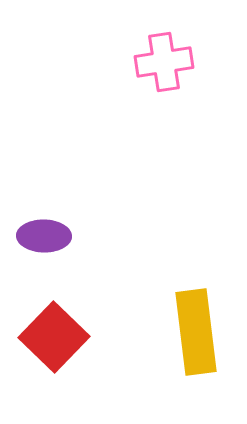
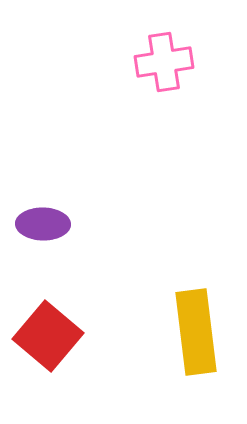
purple ellipse: moved 1 px left, 12 px up
red square: moved 6 px left, 1 px up; rotated 4 degrees counterclockwise
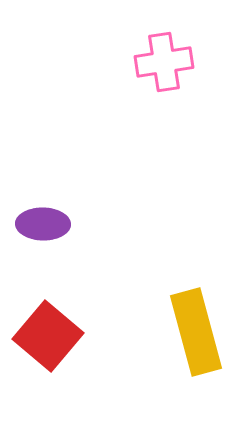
yellow rectangle: rotated 8 degrees counterclockwise
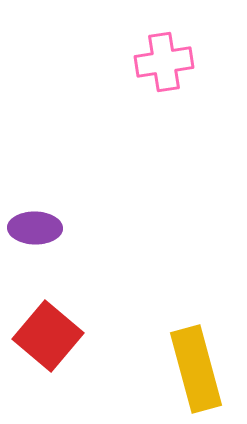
purple ellipse: moved 8 px left, 4 px down
yellow rectangle: moved 37 px down
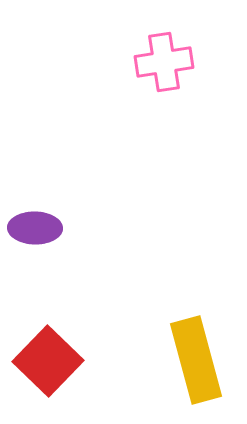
red square: moved 25 px down; rotated 4 degrees clockwise
yellow rectangle: moved 9 px up
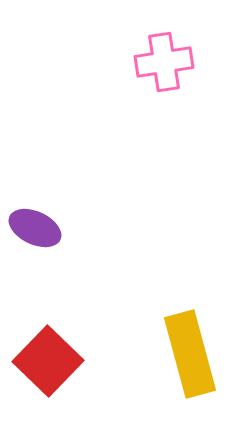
purple ellipse: rotated 24 degrees clockwise
yellow rectangle: moved 6 px left, 6 px up
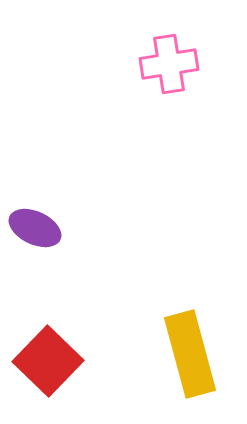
pink cross: moved 5 px right, 2 px down
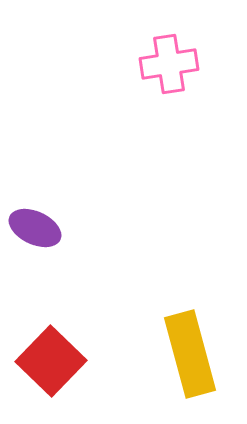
red square: moved 3 px right
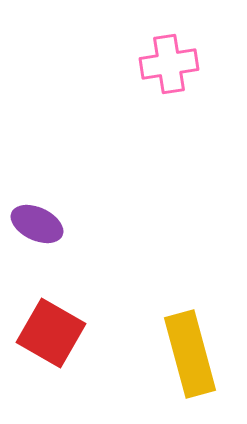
purple ellipse: moved 2 px right, 4 px up
red square: moved 28 px up; rotated 14 degrees counterclockwise
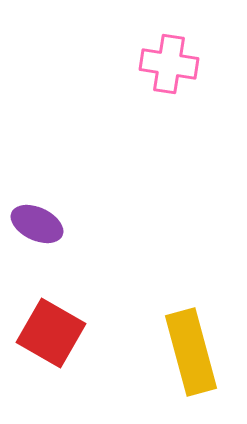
pink cross: rotated 18 degrees clockwise
yellow rectangle: moved 1 px right, 2 px up
